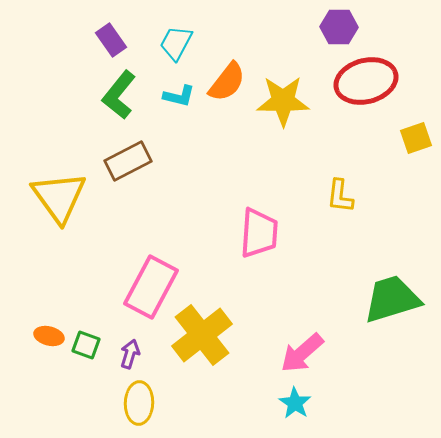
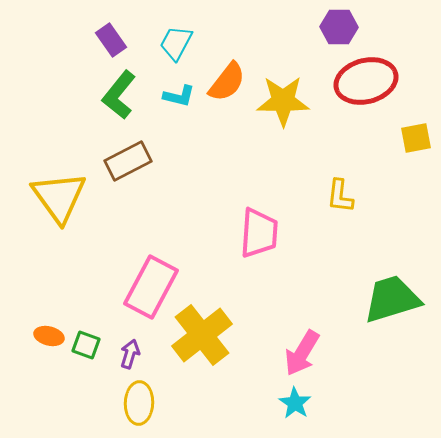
yellow square: rotated 8 degrees clockwise
pink arrow: rotated 18 degrees counterclockwise
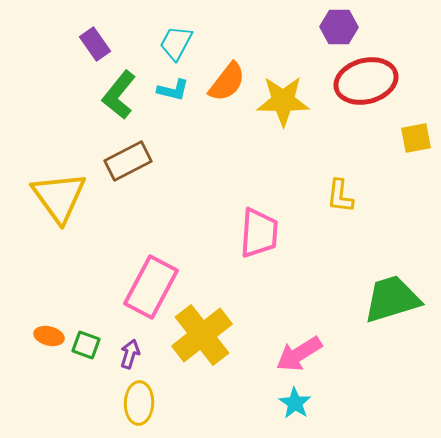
purple rectangle: moved 16 px left, 4 px down
cyan L-shape: moved 6 px left, 6 px up
pink arrow: moved 3 px left, 1 px down; rotated 27 degrees clockwise
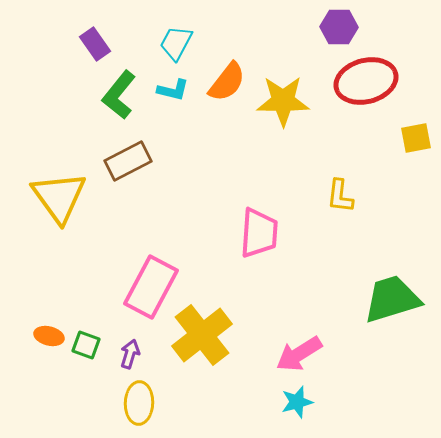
cyan star: moved 2 px right, 1 px up; rotated 24 degrees clockwise
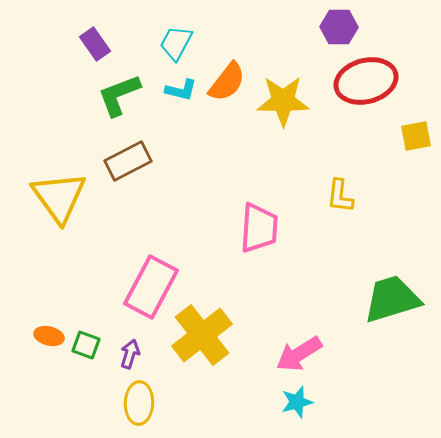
cyan L-shape: moved 8 px right
green L-shape: rotated 30 degrees clockwise
yellow square: moved 2 px up
pink trapezoid: moved 5 px up
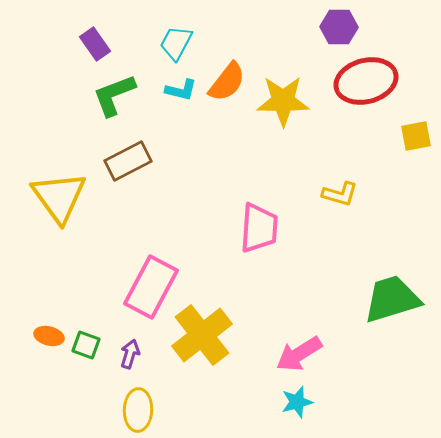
green L-shape: moved 5 px left
yellow L-shape: moved 2 px up; rotated 81 degrees counterclockwise
yellow ellipse: moved 1 px left, 7 px down
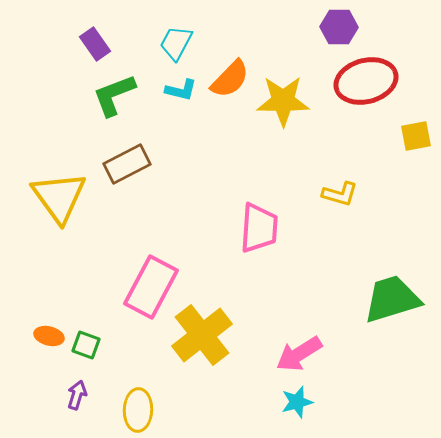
orange semicircle: moved 3 px right, 3 px up; rotated 6 degrees clockwise
brown rectangle: moved 1 px left, 3 px down
purple arrow: moved 53 px left, 41 px down
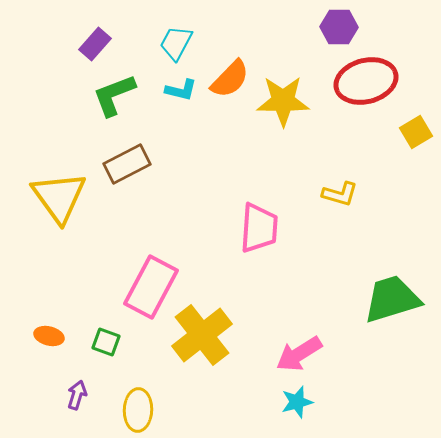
purple rectangle: rotated 76 degrees clockwise
yellow square: moved 4 px up; rotated 20 degrees counterclockwise
green square: moved 20 px right, 3 px up
